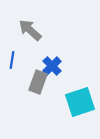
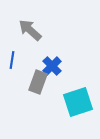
cyan square: moved 2 px left
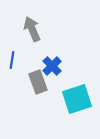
gray arrow: moved 2 px right, 1 px up; rotated 25 degrees clockwise
gray rectangle: rotated 40 degrees counterclockwise
cyan square: moved 1 px left, 3 px up
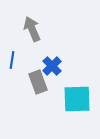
cyan square: rotated 16 degrees clockwise
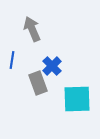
gray rectangle: moved 1 px down
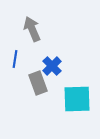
blue line: moved 3 px right, 1 px up
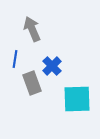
gray rectangle: moved 6 px left
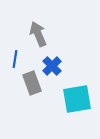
gray arrow: moved 6 px right, 5 px down
cyan square: rotated 8 degrees counterclockwise
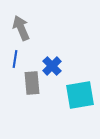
gray arrow: moved 17 px left, 6 px up
gray rectangle: rotated 15 degrees clockwise
cyan square: moved 3 px right, 4 px up
